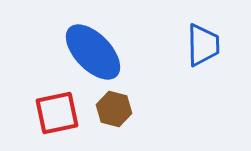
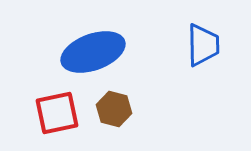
blue ellipse: rotated 66 degrees counterclockwise
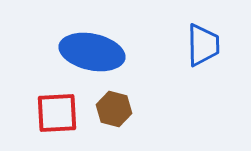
blue ellipse: moved 1 px left; rotated 32 degrees clockwise
red square: rotated 9 degrees clockwise
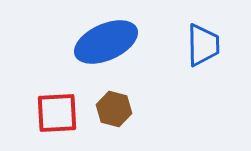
blue ellipse: moved 14 px right, 10 px up; rotated 36 degrees counterclockwise
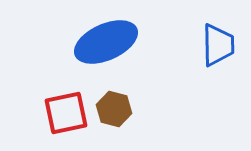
blue trapezoid: moved 15 px right
red square: moved 9 px right; rotated 9 degrees counterclockwise
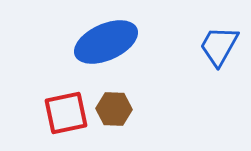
blue trapezoid: moved 1 px right, 1 px down; rotated 150 degrees counterclockwise
brown hexagon: rotated 12 degrees counterclockwise
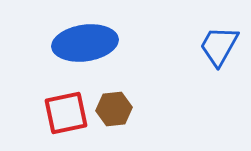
blue ellipse: moved 21 px left, 1 px down; rotated 16 degrees clockwise
brown hexagon: rotated 8 degrees counterclockwise
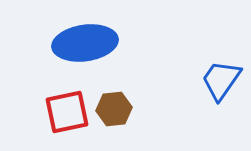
blue trapezoid: moved 2 px right, 34 px down; rotated 6 degrees clockwise
red square: moved 1 px right, 1 px up
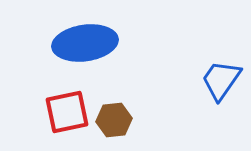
brown hexagon: moved 11 px down
